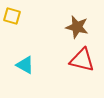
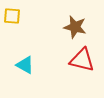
yellow square: rotated 12 degrees counterclockwise
brown star: moved 2 px left
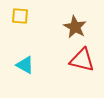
yellow square: moved 8 px right
brown star: rotated 15 degrees clockwise
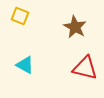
yellow square: rotated 18 degrees clockwise
red triangle: moved 3 px right, 8 px down
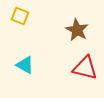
brown star: moved 2 px right, 3 px down
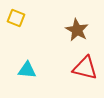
yellow square: moved 4 px left, 2 px down
cyan triangle: moved 2 px right, 5 px down; rotated 24 degrees counterclockwise
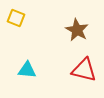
red triangle: moved 1 px left, 2 px down
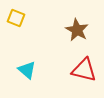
cyan triangle: rotated 36 degrees clockwise
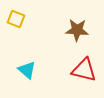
yellow square: moved 1 px down
brown star: rotated 25 degrees counterclockwise
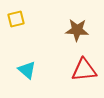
yellow square: rotated 36 degrees counterclockwise
red triangle: rotated 20 degrees counterclockwise
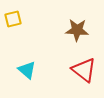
yellow square: moved 3 px left
red triangle: rotated 44 degrees clockwise
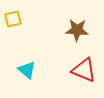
red triangle: rotated 16 degrees counterclockwise
